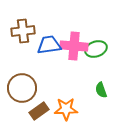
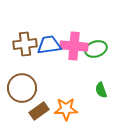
brown cross: moved 2 px right, 13 px down
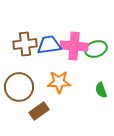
brown circle: moved 3 px left, 1 px up
orange star: moved 7 px left, 27 px up
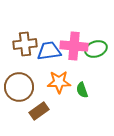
blue trapezoid: moved 6 px down
green semicircle: moved 19 px left
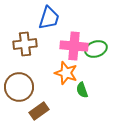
blue trapezoid: moved 33 px up; rotated 115 degrees clockwise
orange star: moved 7 px right, 9 px up; rotated 20 degrees clockwise
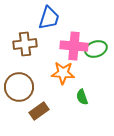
orange star: moved 3 px left; rotated 15 degrees counterclockwise
green semicircle: moved 7 px down
